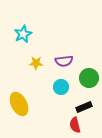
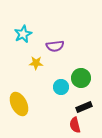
purple semicircle: moved 9 px left, 15 px up
green circle: moved 8 px left
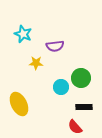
cyan star: rotated 24 degrees counterclockwise
black rectangle: rotated 21 degrees clockwise
red semicircle: moved 2 px down; rotated 28 degrees counterclockwise
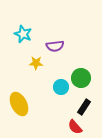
black rectangle: rotated 56 degrees counterclockwise
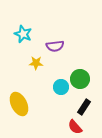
green circle: moved 1 px left, 1 px down
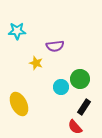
cyan star: moved 6 px left, 3 px up; rotated 24 degrees counterclockwise
yellow star: rotated 16 degrees clockwise
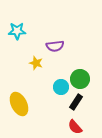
black rectangle: moved 8 px left, 5 px up
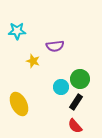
yellow star: moved 3 px left, 2 px up
red semicircle: moved 1 px up
